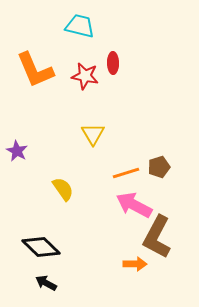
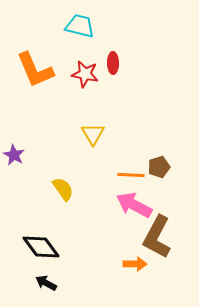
red star: moved 2 px up
purple star: moved 3 px left, 4 px down
orange line: moved 5 px right, 2 px down; rotated 20 degrees clockwise
black diamond: rotated 9 degrees clockwise
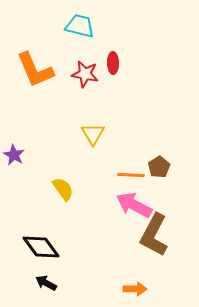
brown pentagon: rotated 15 degrees counterclockwise
brown L-shape: moved 3 px left, 2 px up
orange arrow: moved 25 px down
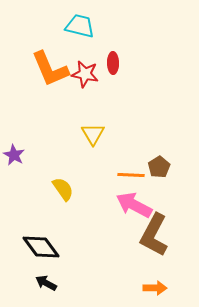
orange L-shape: moved 15 px right, 1 px up
orange arrow: moved 20 px right, 1 px up
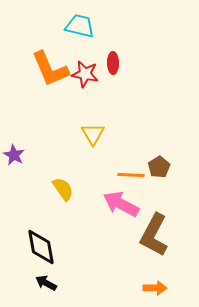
pink arrow: moved 13 px left, 1 px up
black diamond: rotated 27 degrees clockwise
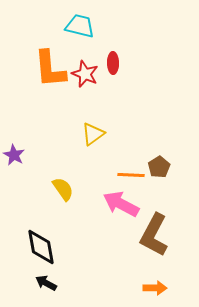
orange L-shape: rotated 18 degrees clockwise
red star: rotated 12 degrees clockwise
yellow triangle: rotated 25 degrees clockwise
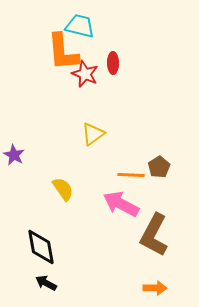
orange L-shape: moved 13 px right, 17 px up
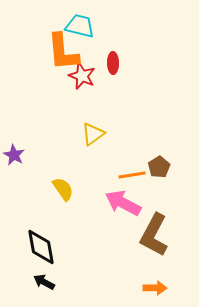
red star: moved 3 px left, 2 px down
orange line: moved 1 px right; rotated 12 degrees counterclockwise
pink arrow: moved 2 px right, 1 px up
black arrow: moved 2 px left, 1 px up
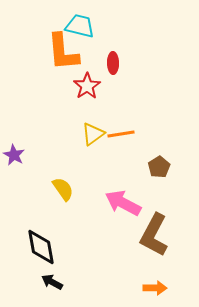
red star: moved 5 px right, 10 px down; rotated 16 degrees clockwise
orange line: moved 11 px left, 41 px up
black arrow: moved 8 px right
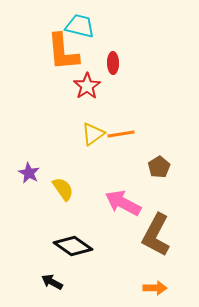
purple star: moved 15 px right, 18 px down
brown L-shape: moved 2 px right
black diamond: moved 32 px right, 1 px up; rotated 45 degrees counterclockwise
